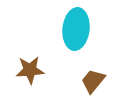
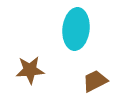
brown trapezoid: moved 2 px right; rotated 24 degrees clockwise
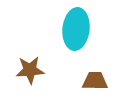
brown trapezoid: rotated 28 degrees clockwise
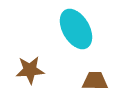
cyan ellipse: rotated 36 degrees counterclockwise
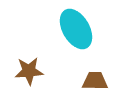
brown star: moved 1 px left, 1 px down
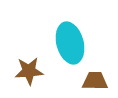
cyan ellipse: moved 6 px left, 14 px down; rotated 15 degrees clockwise
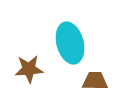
brown star: moved 2 px up
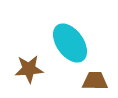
cyan ellipse: rotated 21 degrees counterclockwise
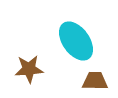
cyan ellipse: moved 6 px right, 2 px up
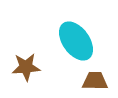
brown star: moved 3 px left, 2 px up
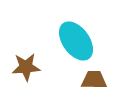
brown trapezoid: moved 1 px left, 1 px up
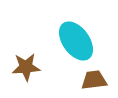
brown trapezoid: rotated 8 degrees counterclockwise
